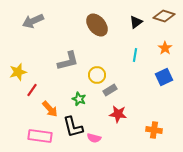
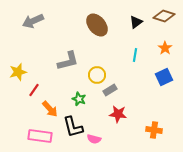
red line: moved 2 px right
pink semicircle: moved 1 px down
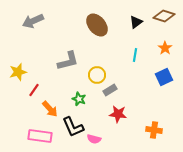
black L-shape: rotated 10 degrees counterclockwise
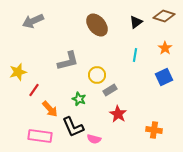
red star: rotated 24 degrees clockwise
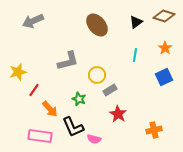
orange cross: rotated 21 degrees counterclockwise
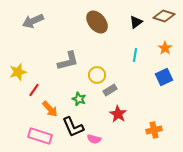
brown ellipse: moved 3 px up
pink rectangle: rotated 10 degrees clockwise
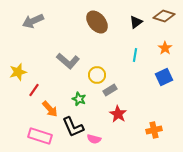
gray L-shape: rotated 55 degrees clockwise
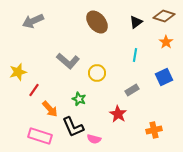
orange star: moved 1 px right, 6 px up
yellow circle: moved 2 px up
gray rectangle: moved 22 px right
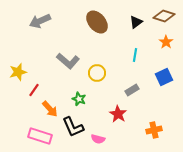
gray arrow: moved 7 px right
pink semicircle: moved 4 px right
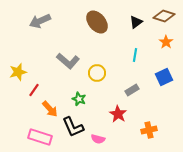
orange cross: moved 5 px left
pink rectangle: moved 1 px down
